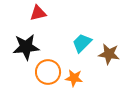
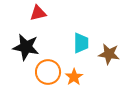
cyan trapezoid: moved 1 px left; rotated 135 degrees clockwise
black star: rotated 16 degrees clockwise
orange star: moved 1 px up; rotated 30 degrees clockwise
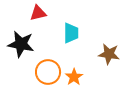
cyan trapezoid: moved 10 px left, 10 px up
black star: moved 5 px left, 3 px up
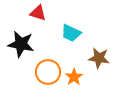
red triangle: rotated 30 degrees clockwise
cyan trapezoid: rotated 115 degrees clockwise
brown star: moved 10 px left, 4 px down
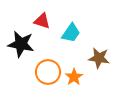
red triangle: moved 4 px right, 8 px down
cyan trapezoid: rotated 80 degrees counterclockwise
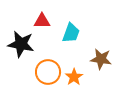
red triangle: rotated 18 degrees counterclockwise
cyan trapezoid: rotated 15 degrees counterclockwise
brown star: moved 2 px right, 1 px down
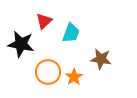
red triangle: moved 2 px right; rotated 42 degrees counterclockwise
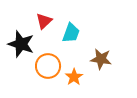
black star: rotated 8 degrees clockwise
orange circle: moved 6 px up
